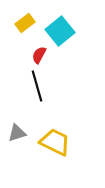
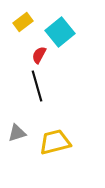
yellow rectangle: moved 2 px left, 1 px up
cyan square: moved 1 px down
yellow trapezoid: rotated 40 degrees counterclockwise
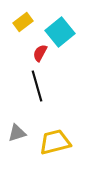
red semicircle: moved 1 px right, 2 px up
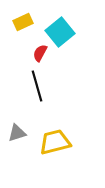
yellow rectangle: rotated 12 degrees clockwise
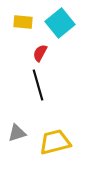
yellow rectangle: rotated 30 degrees clockwise
cyan square: moved 9 px up
black line: moved 1 px right, 1 px up
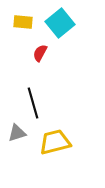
black line: moved 5 px left, 18 px down
